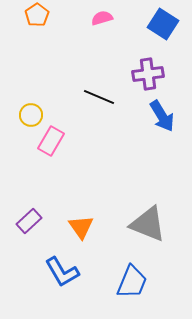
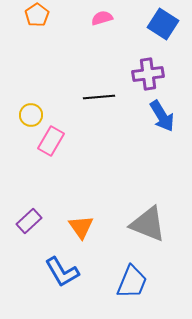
black line: rotated 28 degrees counterclockwise
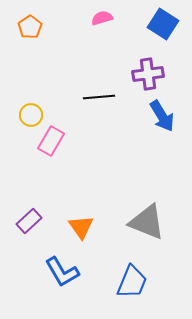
orange pentagon: moved 7 px left, 12 px down
gray triangle: moved 1 px left, 2 px up
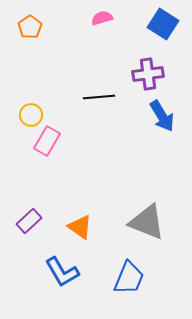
pink rectangle: moved 4 px left
orange triangle: moved 1 px left; rotated 20 degrees counterclockwise
blue trapezoid: moved 3 px left, 4 px up
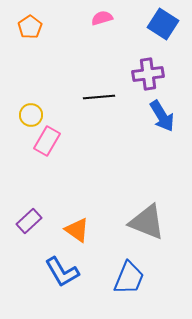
orange triangle: moved 3 px left, 3 px down
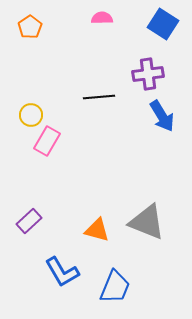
pink semicircle: rotated 15 degrees clockwise
orange triangle: moved 20 px right; rotated 20 degrees counterclockwise
blue trapezoid: moved 14 px left, 9 px down
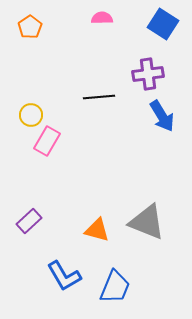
blue L-shape: moved 2 px right, 4 px down
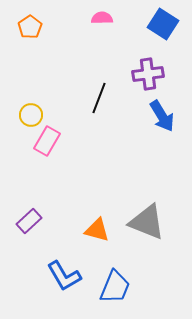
black line: moved 1 px down; rotated 64 degrees counterclockwise
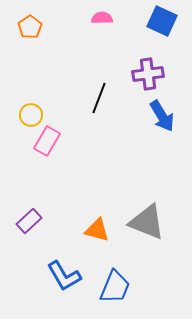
blue square: moved 1 px left, 3 px up; rotated 8 degrees counterclockwise
